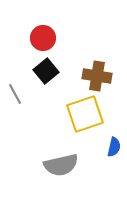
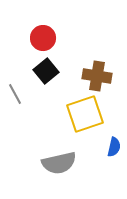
gray semicircle: moved 2 px left, 2 px up
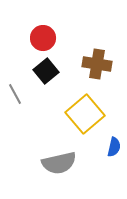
brown cross: moved 12 px up
yellow square: rotated 21 degrees counterclockwise
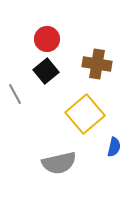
red circle: moved 4 px right, 1 px down
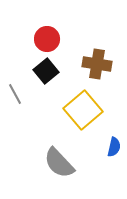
yellow square: moved 2 px left, 4 px up
gray semicircle: rotated 60 degrees clockwise
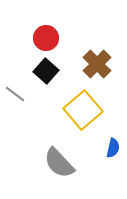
red circle: moved 1 px left, 1 px up
brown cross: rotated 36 degrees clockwise
black square: rotated 10 degrees counterclockwise
gray line: rotated 25 degrees counterclockwise
blue semicircle: moved 1 px left, 1 px down
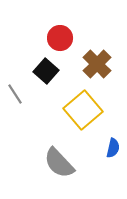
red circle: moved 14 px right
gray line: rotated 20 degrees clockwise
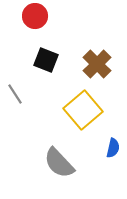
red circle: moved 25 px left, 22 px up
black square: moved 11 px up; rotated 20 degrees counterclockwise
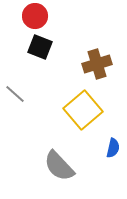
black square: moved 6 px left, 13 px up
brown cross: rotated 28 degrees clockwise
gray line: rotated 15 degrees counterclockwise
gray semicircle: moved 3 px down
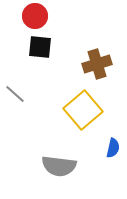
black square: rotated 15 degrees counterclockwise
gray semicircle: rotated 40 degrees counterclockwise
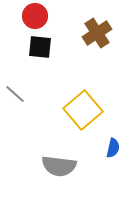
brown cross: moved 31 px up; rotated 16 degrees counterclockwise
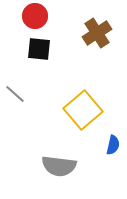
black square: moved 1 px left, 2 px down
blue semicircle: moved 3 px up
